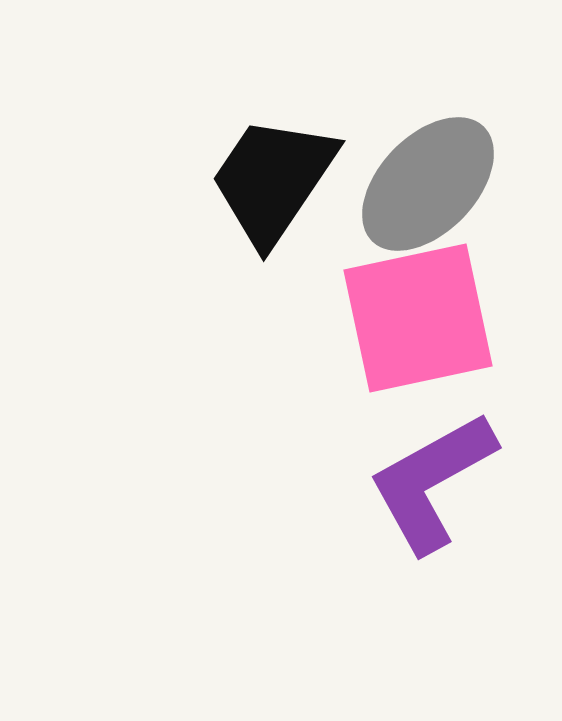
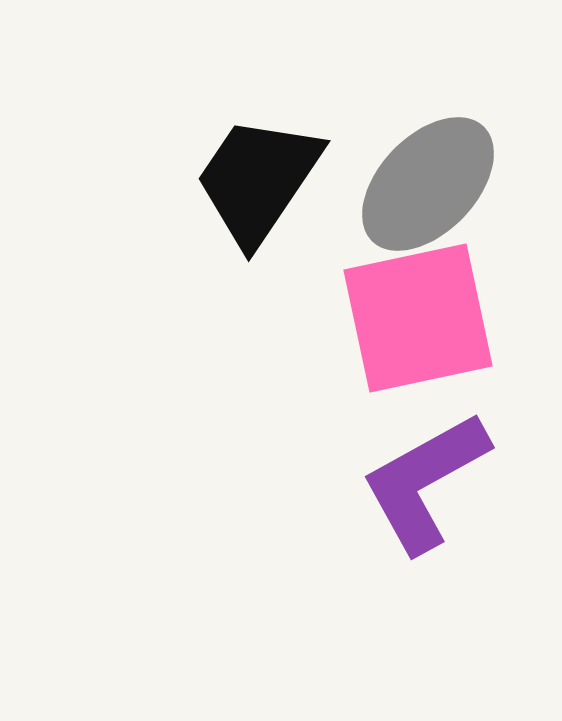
black trapezoid: moved 15 px left
purple L-shape: moved 7 px left
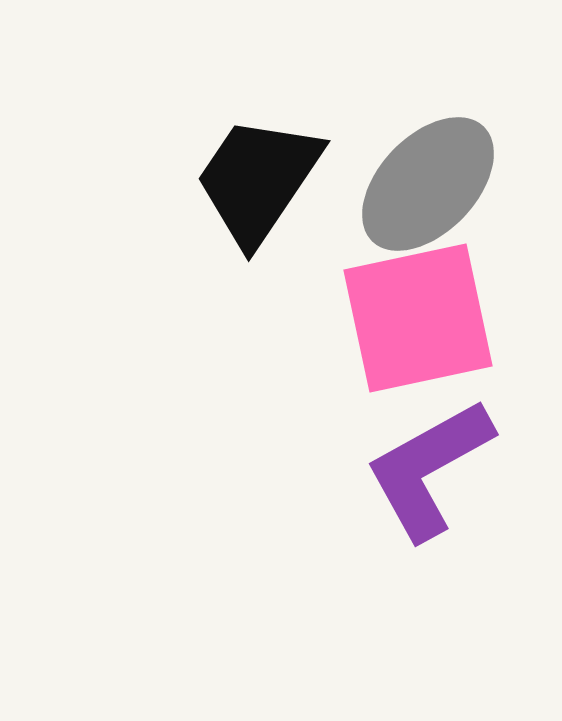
purple L-shape: moved 4 px right, 13 px up
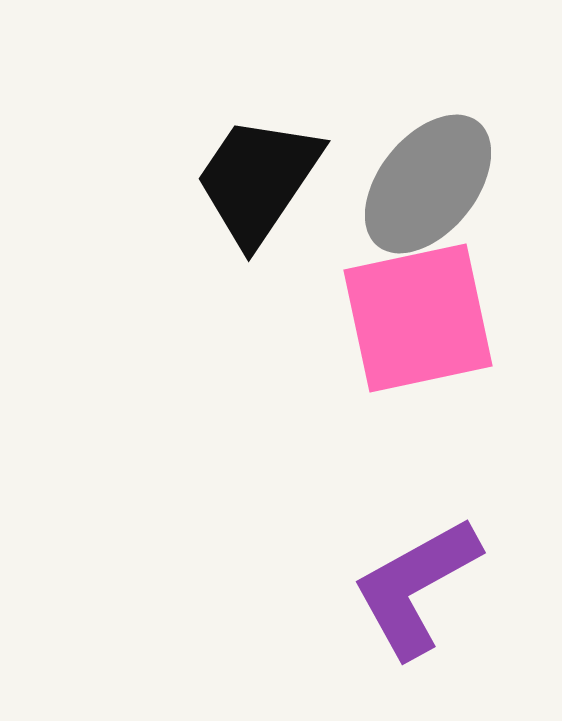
gray ellipse: rotated 5 degrees counterclockwise
purple L-shape: moved 13 px left, 118 px down
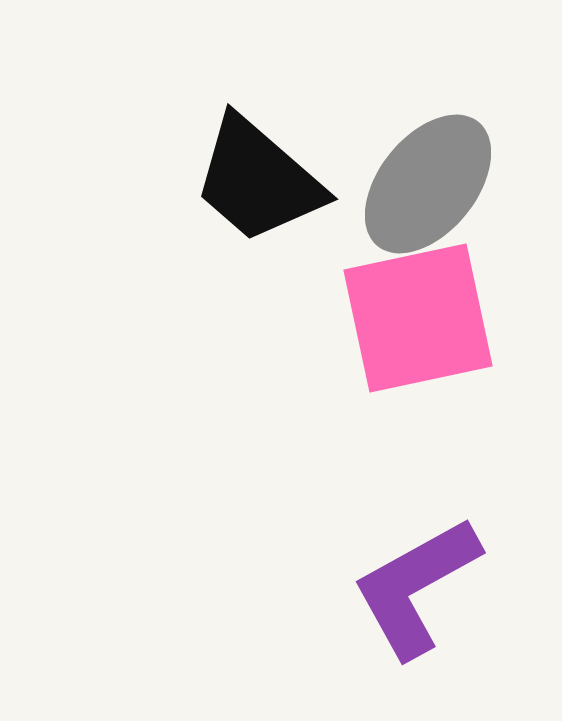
black trapezoid: rotated 83 degrees counterclockwise
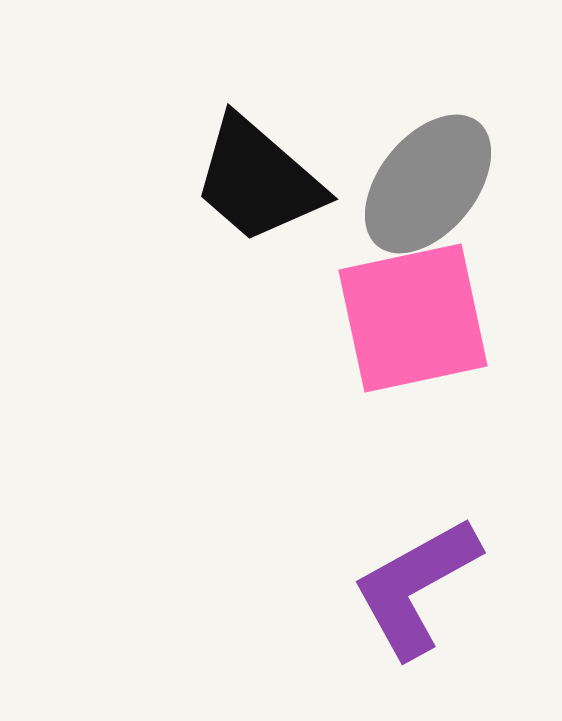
pink square: moved 5 px left
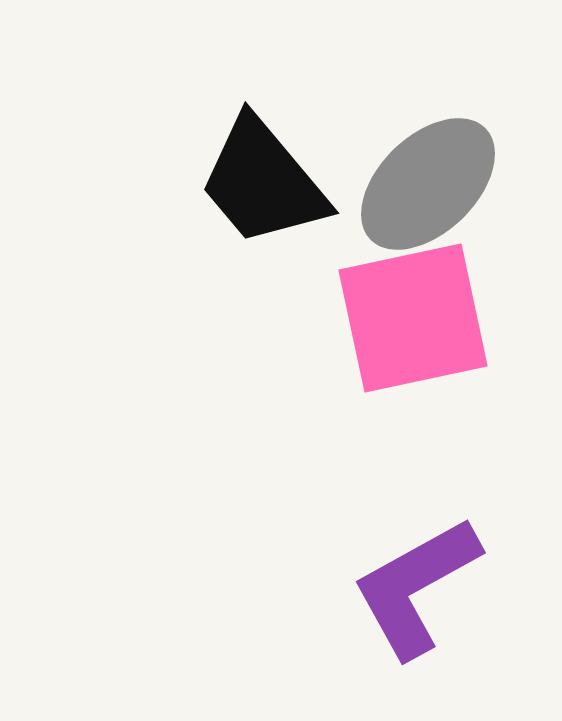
black trapezoid: moved 5 px right, 2 px down; rotated 9 degrees clockwise
gray ellipse: rotated 7 degrees clockwise
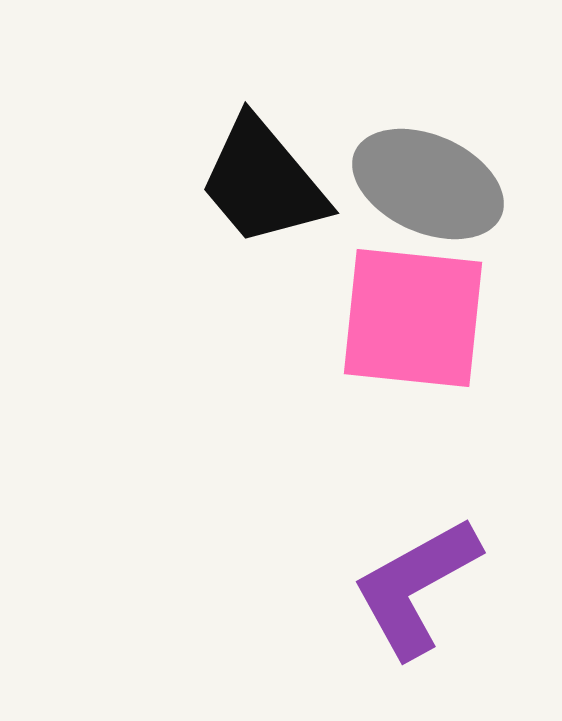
gray ellipse: rotated 68 degrees clockwise
pink square: rotated 18 degrees clockwise
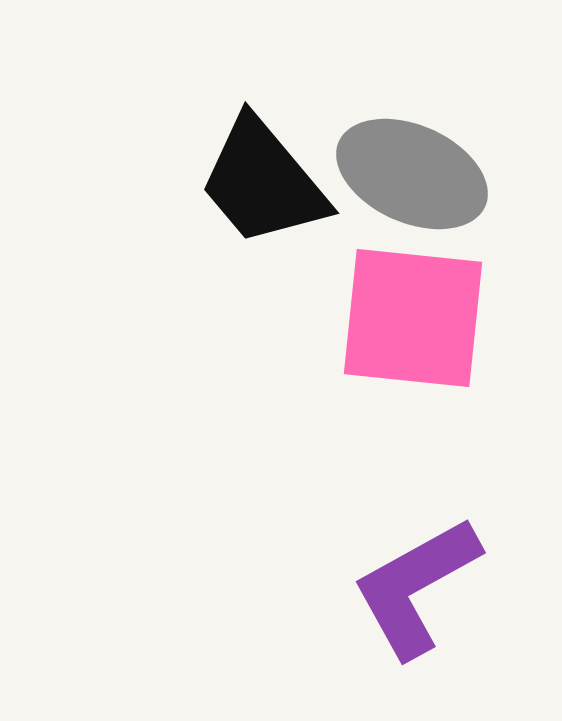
gray ellipse: moved 16 px left, 10 px up
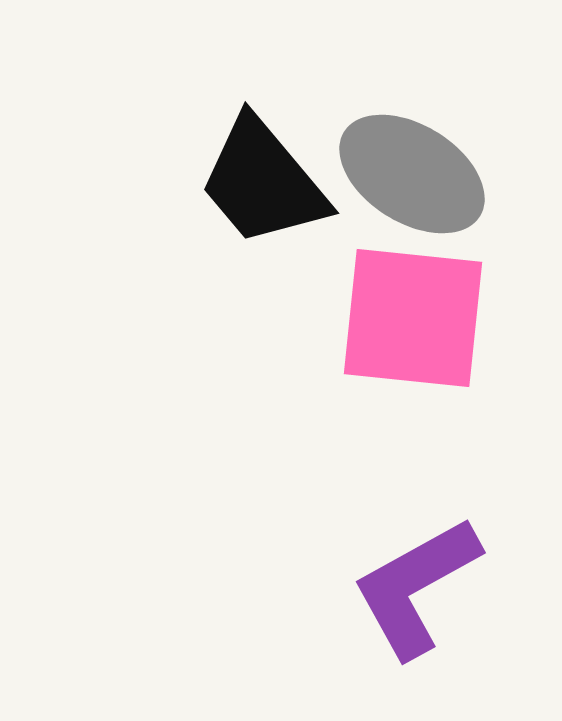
gray ellipse: rotated 8 degrees clockwise
